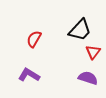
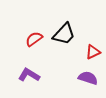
black trapezoid: moved 16 px left, 4 px down
red semicircle: rotated 24 degrees clockwise
red triangle: rotated 28 degrees clockwise
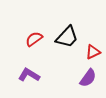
black trapezoid: moved 3 px right, 3 px down
purple semicircle: rotated 108 degrees clockwise
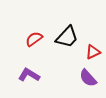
purple semicircle: rotated 102 degrees clockwise
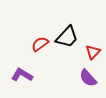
red semicircle: moved 6 px right, 5 px down
red triangle: rotated 21 degrees counterclockwise
purple L-shape: moved 7 px left
